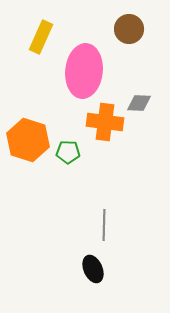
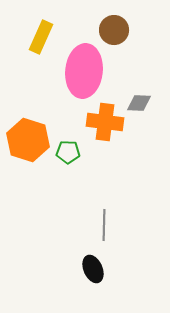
brown circle: moved 15 px left, 1 px down
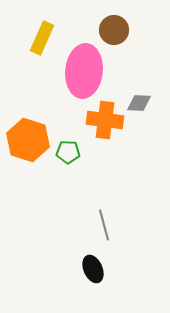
yellow rectangle: moved 1 px right, 1 px down
orange cross: moved 2 px up
gray line: rotated 16 degrees counterclockwise
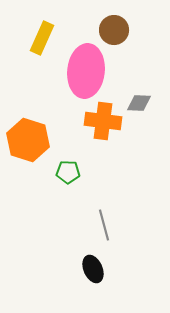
pink ellipse: moved 2 px right
orange cross: moved 2 px left, 1 px down
green pentagon: moved 20 px down
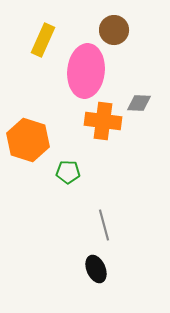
yellow rectangle: moved 1 px right, 2 px down
black ellipse: moved 3 px right
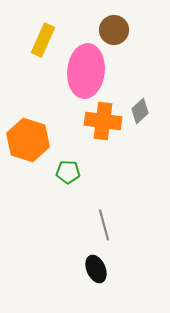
gray diamond: moved 1 px right, 8 px down; rotated 45 degrees counterclockwise
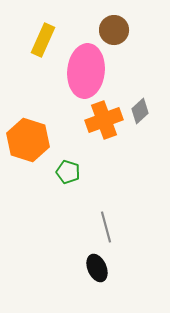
orange cross: moved 1 px right, 1 px up; rotated 27 degrees counterclockwise
green pentagon: rotated 15 degrees clockwise
gray line: moved 2 px right, 2 px down
black ellipse: moved 1 px right, 1 px up
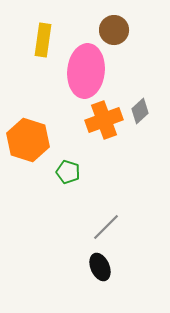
yellow rectangle: rotated 16 degrees counterclockwise
gray line: rotated 60 degrees clockwise
black ellipse: moved 3 px right, 1 px up
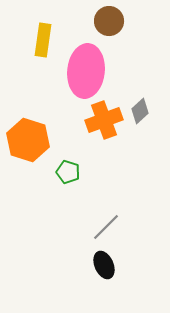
brown circle: moved 5 px left, 9 px up
black ellipse: moved 4 px right, 2 px up
